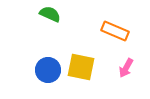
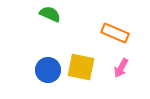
orange rectangle: moved 2 px down
pink arrow: moved 5 px left
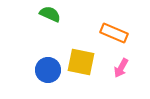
orange rectangle: moved 1 px left
yellow square: moved 5 px up
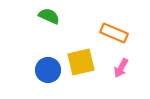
green semicircle: moved 1 px left, 2 px down
yellow square: rotated 24 degrees counterclockwise
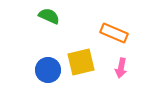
pink arrow: rotated 18 degrees counterclockwise
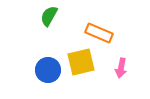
green semicircle: rotated 85 degrees counterclockwise
orange rectangle: moved 15 px left
